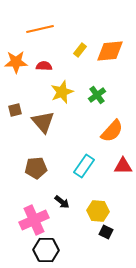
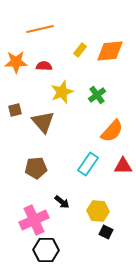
cyan rectangle: moved 4 px right, 2 px up
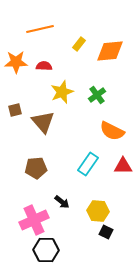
yellow rectangle: moved 1 px left, 6 px up
orange semicircle: rotated 75 degrees clockwise
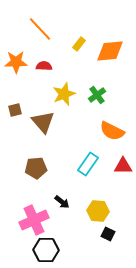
orange line: rotated 60 degrees clockwise
yellow star: moved 2 px right, 2 px down
black square: moved 2 px right, 2 px down
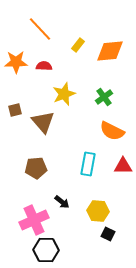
yellow rectangle: moved 1 px left, 1 px down
green cross: moved 7 px right, 2 px down
cyan rectangle: rotated 25 degrees counterclockwise
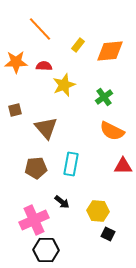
yellow star: moved 9 px up
brown triangle: moved 3 px right, 6 px down
cyan rectangle: moved 17 px left
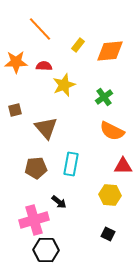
black arrow: moved 3 px left
yellow hexagon: moved 12 px right, 16 px up
pink cross: rotated 8 degrees clockwise
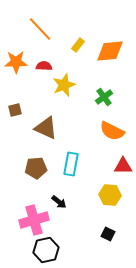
brown triangle: rotated 25 degrees counterclockwise
black hexagon: rotated 15 degrees counterclockwise
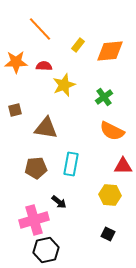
brown triangle: rotated 15 degrees counterclockwise
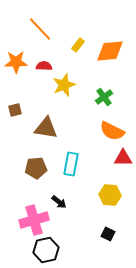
red triangle: moved 8 px up
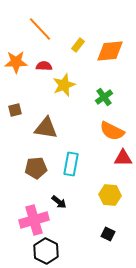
black hexagon: moved 1 px down; rotated 20 degrees counterclockwise
